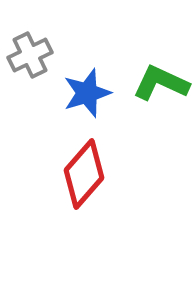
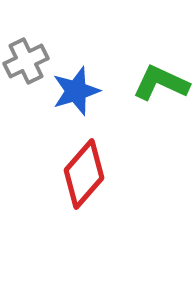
gray cross: moved 4 px left, 6 px down
blue star: moved 11 px left, 2 px up
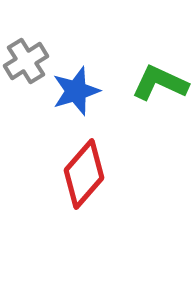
gray cross: rotated 6 degrees counterclockwise
green L-shape: moved 1 px left
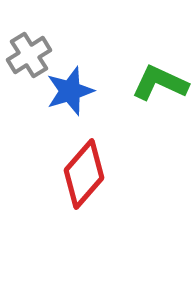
gray cross: moved 3 px right, 6 px up
blue star: moved 6 px left
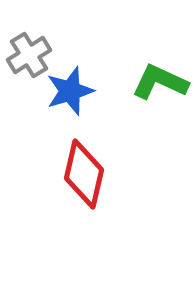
green L-shape: moved 1 px up
red diamond: rotated 28 degrees counterclockwise
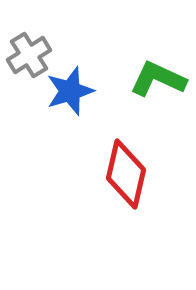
green L-shape: moved 2 px left, 3 px up
red diamond: moved 42 px right
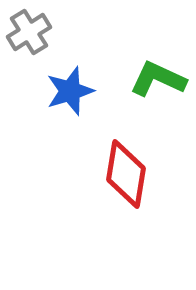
gray cross: moved 23 px up
red diamond: rotated 4 degrees counterclockwise
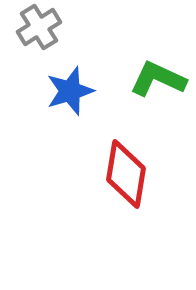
gray cross: moved 10 px right, 5 px up
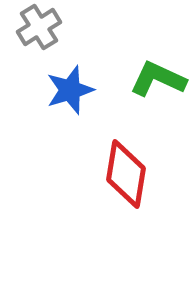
blue star: moved 1 px up
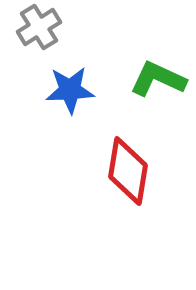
blue star: rotated 15 degrees clockwise
red diamond: moved 2 px right, 3 px up
